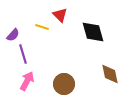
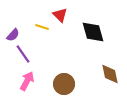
purple line: rotated 18 degrees counterclockwise
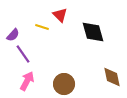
brown diamond: moved 2 px right, 3 px down
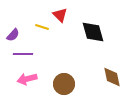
purple line: rotated 54 degrees counterclockwise
pink arrow: moved 2 px up; rotated 132 degrees counterclockwise
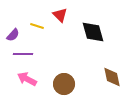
yellow line: moved 5 px left, 1 px up
pink arrow: rotated 42 degrees clockwise
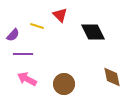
black diamond: rotated 10 degrees counterclockwise
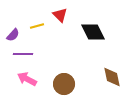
yellow line: rotated 32 degrees counterclockwise
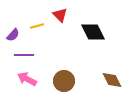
purple line: moved 1 px right, 1 px down
brown diamond: moved 3 px down; rotated 15 degrees counterclockwise
brown circle: moved 3 px up
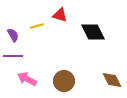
red triangle: rotated 28 degrees counterclockwise
purple semicircle: rotated 72 degrees counterclockwise
purple line: moved 11 px left, 1 px down
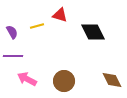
purple semicircle: moved 1 px left, 3 px up
